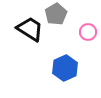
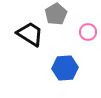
black trapezoid: moved 5 px down
blue hexagon: rotated 20 degrees clockwise
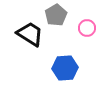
gray pentagon: moved 1 px down
pink circle: moved 1 px left, 4 px up
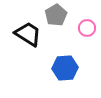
black trapezoid: moved 2 px left
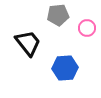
gray pentagon: moved 2 px right; rotated 25 degrees clockwise
black trapezoid: moved 9 px down; rotated 20 degrees clockwise
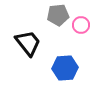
pink circle: moved 6 px left, 3 px up
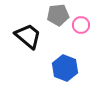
black trapezoid: moved 7 px up; rotated 12 degrees counterclockwise
blue hexagon: rotated 25 degrees clockwise
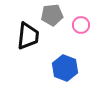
gray pentagon: moved 6 px left
black trapezoid: rotated 56 degrees clockwise
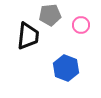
gray pentagon: moved 2 px left
blue hexagon: moved 1 px right
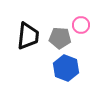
gray pentagon: moved 10 px right, 23 px down; rotated 10 degrees clockwise
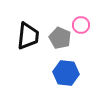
gray pentagon: rotated 20 degrees clockwise
blue hexagon: moved 5 px down; rotated 15 degrees counterclockwise
